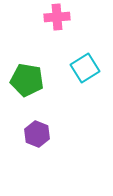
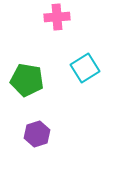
purple hexagon: rotated 20 degrees clockwise
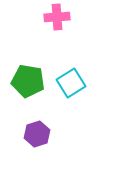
cyan square: moved 14 px left, 15 px down
green pentagon: moved 1 px right, 1 px down
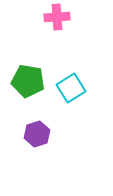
cyan square: moved 5 px down
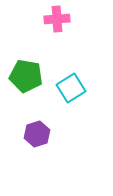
pink cross: moved 2 px down
green pentagon: moved 2 px left, 5 px up
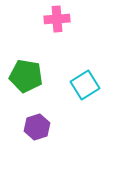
cyan square: moved 14 px right, 3 px up
purple hexagon: moved 7 px up
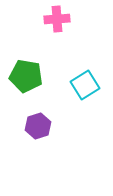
purple hexagon: moved 1 px right, 1 px up
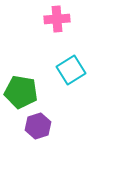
green pentagon: moved 5 px left, 16 px down
cyan square: moved 14 px left, 15 px up
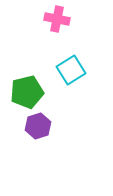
pink cross: rotated 15 degrees clockwise
green pentagon: moved 6 px right; rotated 24 degrees counterclockwise
